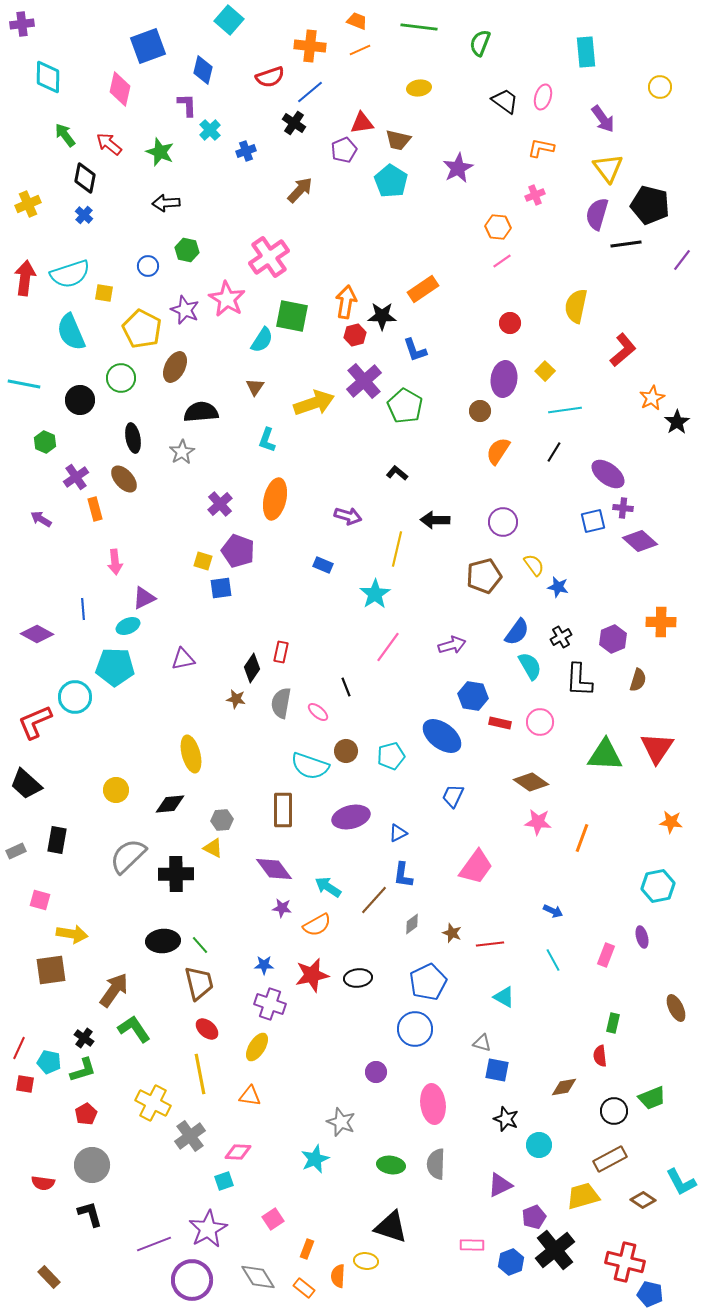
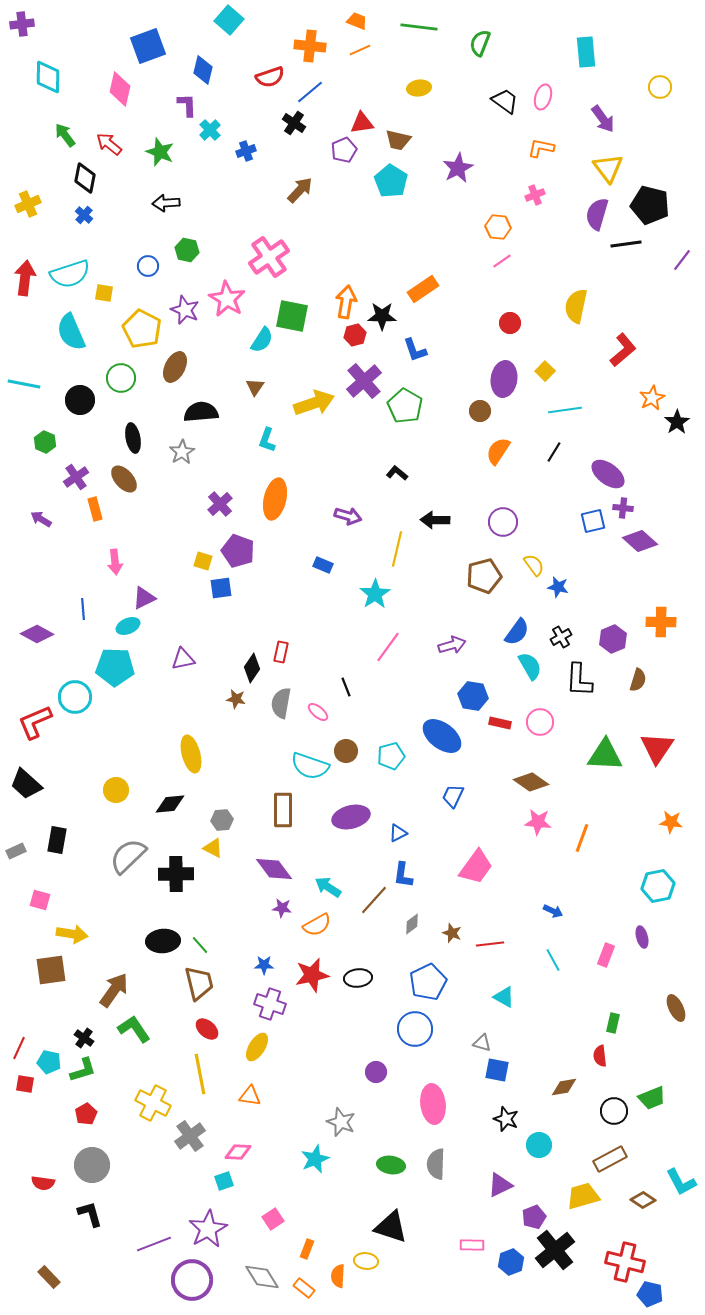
gray diamond at (258, 1277): moved 4 px right
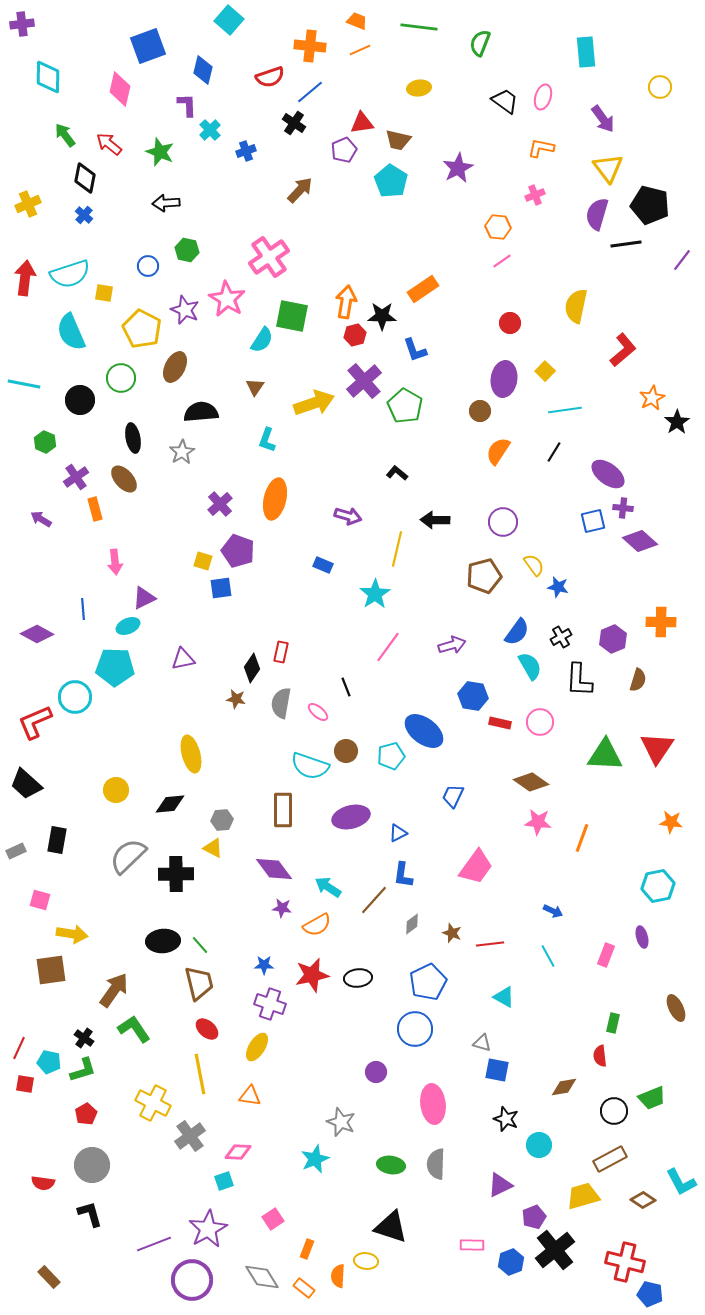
blue ellipse at (442, 736): moved 18 px left, 5 px up
cyan line at (553, 960): moved 5 px left, 4 px up
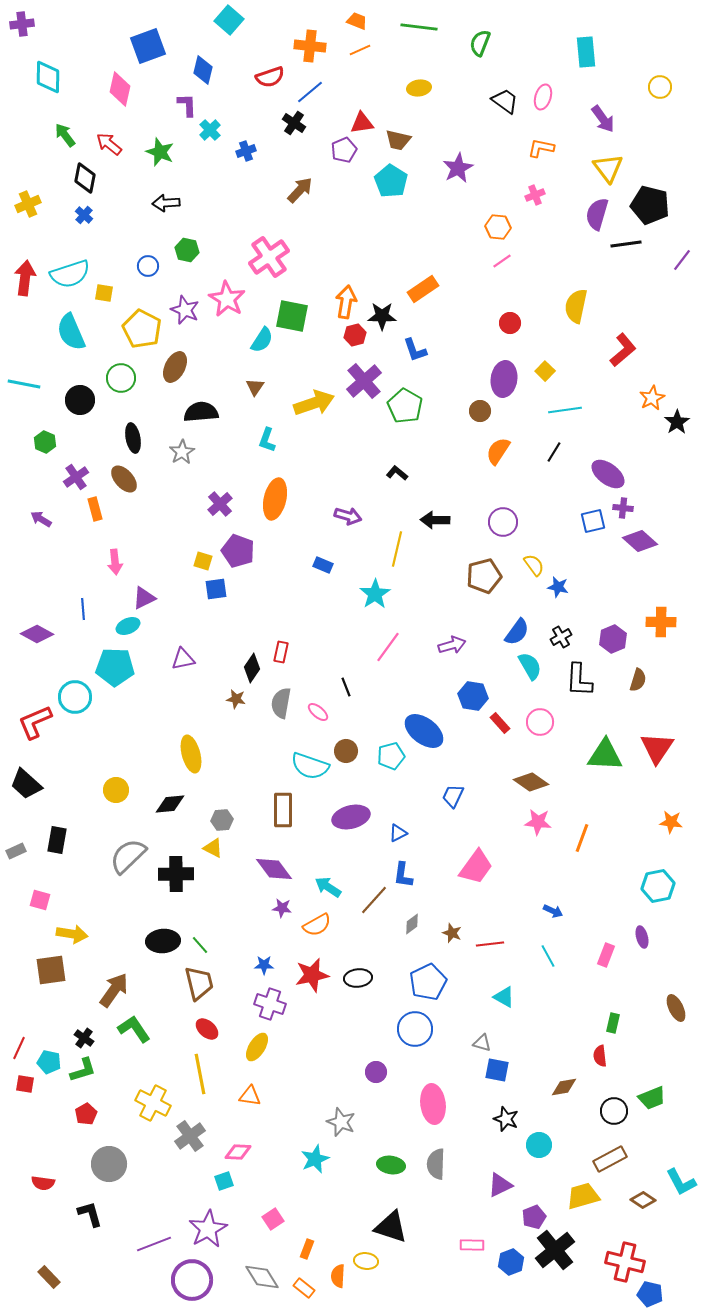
blue square at (221, 588): moved 5 px left, 1 px down
red rectangle at (500, 723): rotated 35 degrees clockwise
gray circle at (92, 1165): moved 17 px right, 1 px up
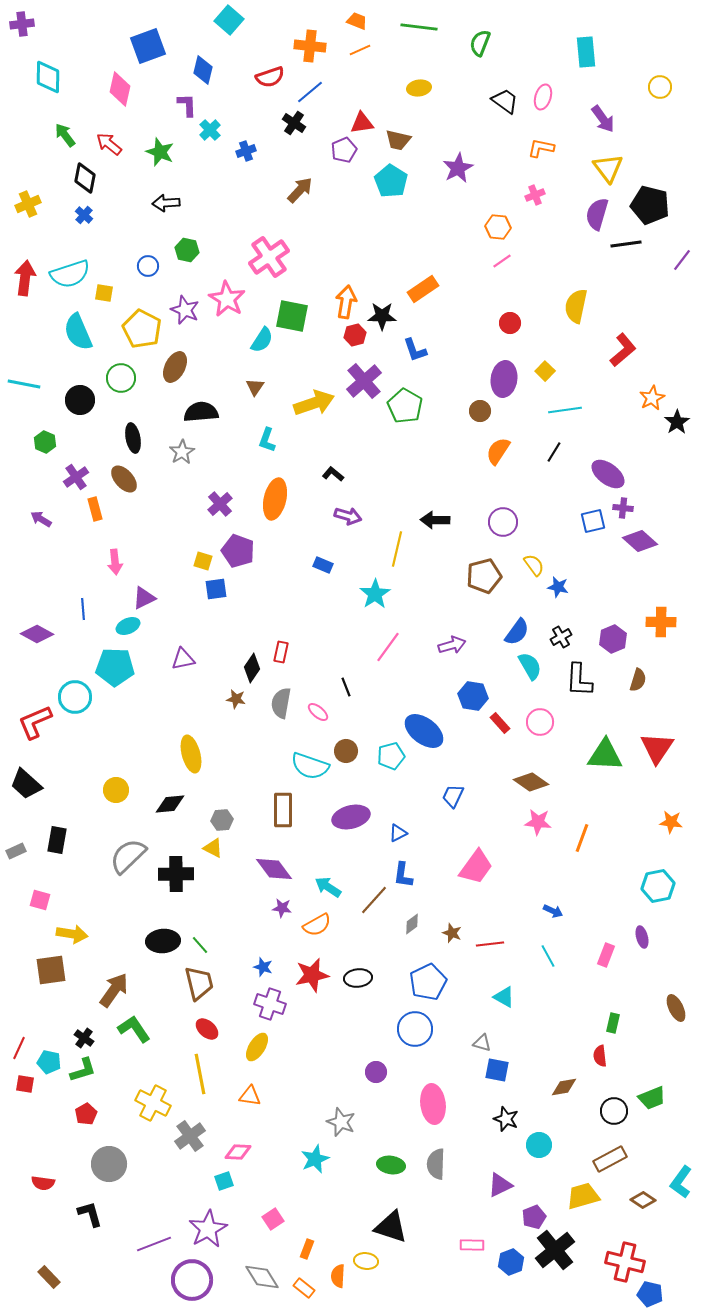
cyan semicircle at (71, 332): moved 7 px right
black L-shape at (397, 473): moved 64 px left, 1 px down
blue star at (264, 965): moved 1 px left, 2 px down; rotated 18 degrees clockwise
cyan L-shape at (681, 1182): rotated 64 degrees clockwise
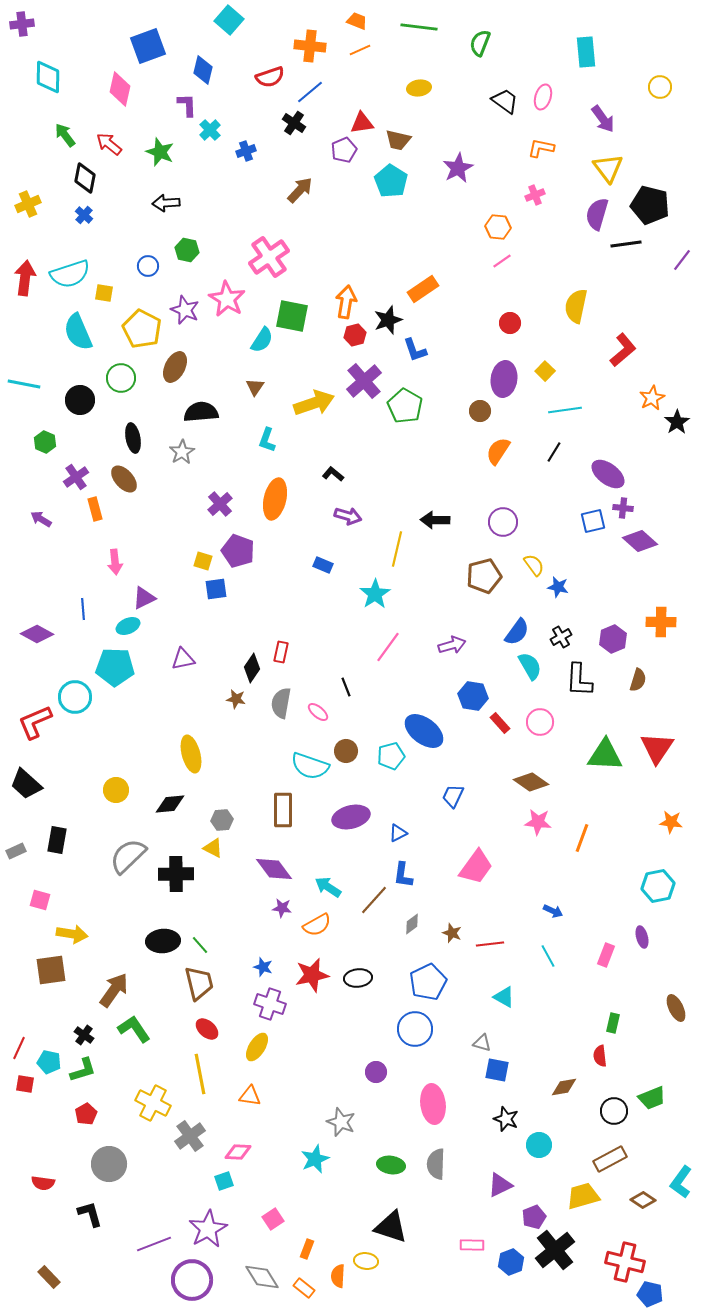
black star at (382, 316): moved 6 px right, 4 px down; rotated 20 degrees counterclockwise
black cross at (84, 1038): moved 3 px up
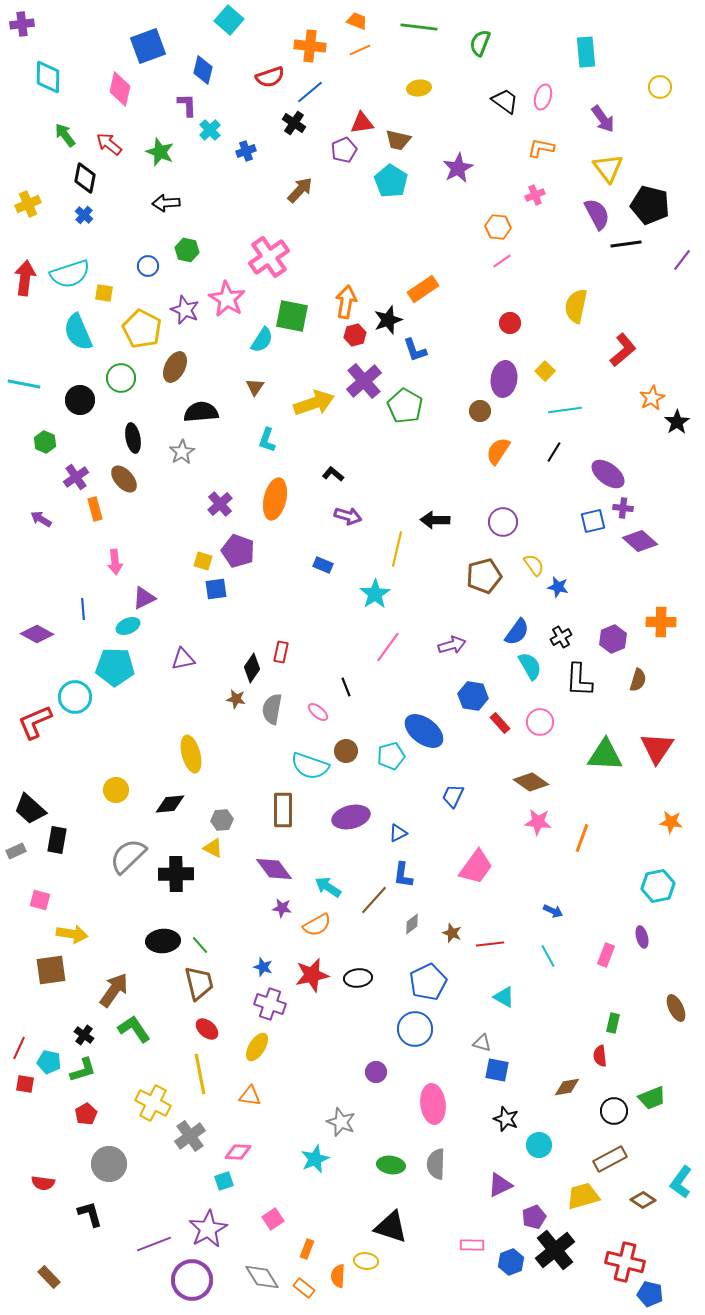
purple semicircle at (597, 214): rotated 136 degrees clockwise
gray semicircle at (281, 703): moved 9 px left, 6 px down
black trapezoid at (26, 784): moved 4 px right, 25 px down
brown diamond at (564, 1087): moved 3 px right
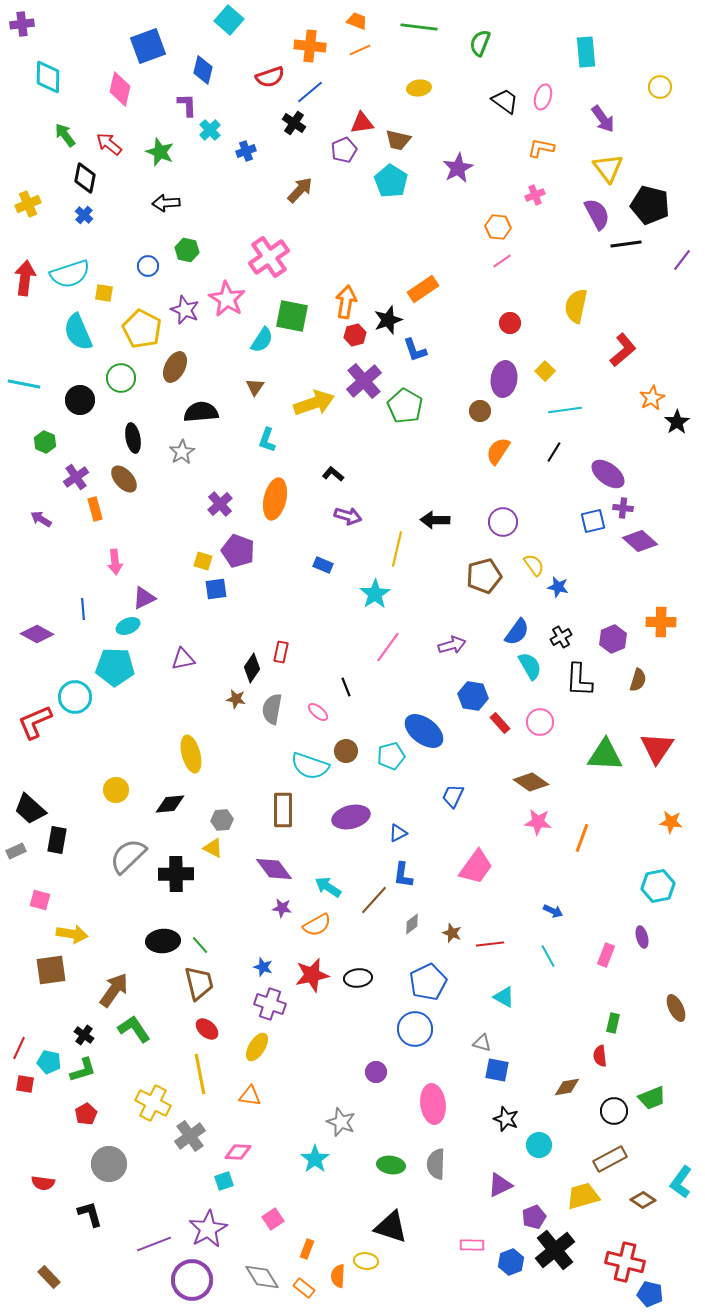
cyan star at (315, 1159): rotated 12 degrees counterclockwise
